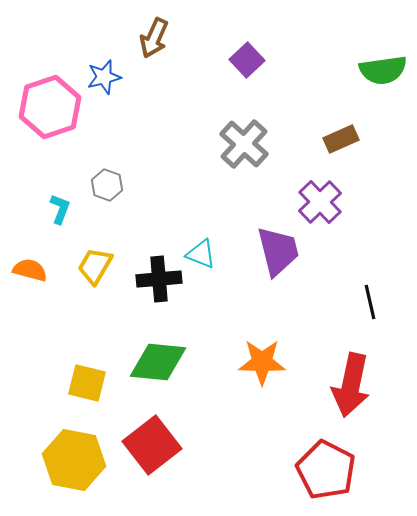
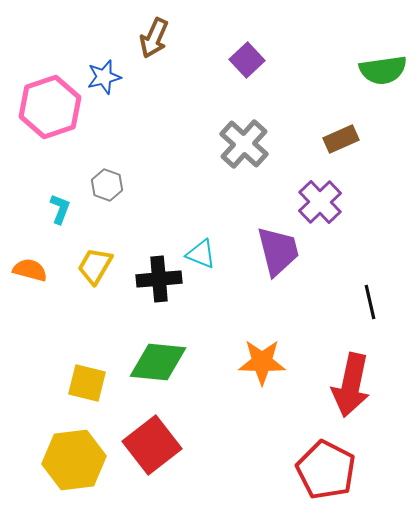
yellow hexagon: rotated 18 degrees counterclockwise
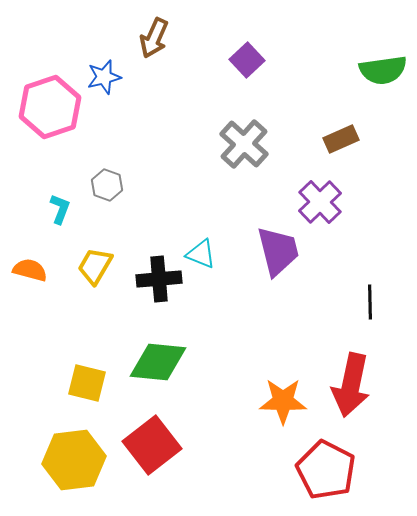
black line: rotated 12 degrees clockwise
orange star: moved 21 px right, 39 px down
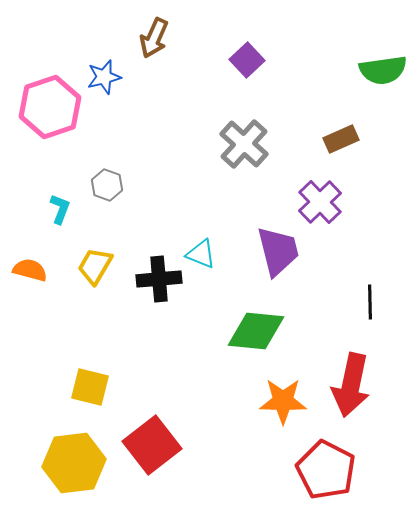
green diamond: moved 98 px right, 31 px up
yellow square: moved 3 px right, 4 px down
yellow hexagon: moved 3 px down
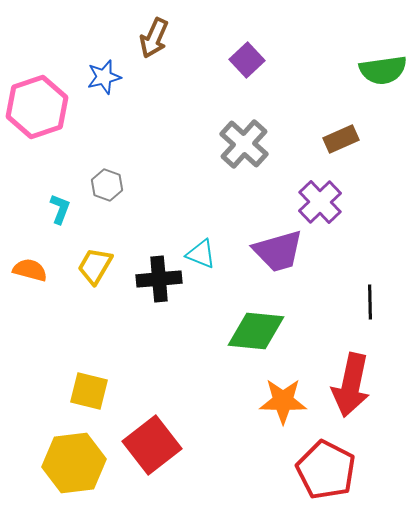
pink hexagon: moved 13 px left
purple trapezoid: rotated 88 degrees clockwise
yellow square: moved 1 px left, 4 px down
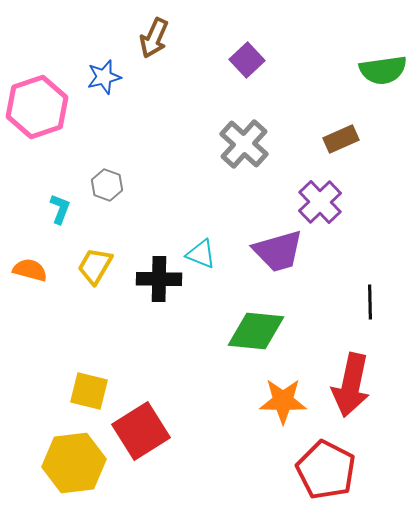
black cross: rotated 6 degrees clockwise
red square: moved 11 px left, 14 px up; rotated 6 degrees clockwise
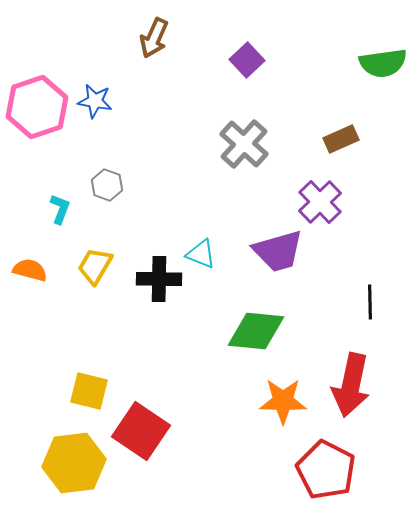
green semicircle: moved 7 px up
blue star: moved 9 px left, 24 px down; rotated 24 degrees clockwise
red square: rotated 24 degrees counterclockwise
